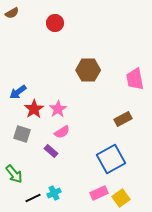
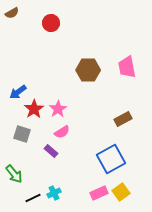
red circle: moved 4 px left
pink trapezoid: moved 8 px left, 12 px up
yellow square: moved 6 px up
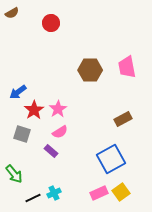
brown hexagon: moved 2 px right
red star: moved 1 px down
pink semicircle: moved 2 px left
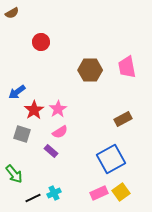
red circle: moved 10 px left, 19 px down
blue arrow: moved 1 px left
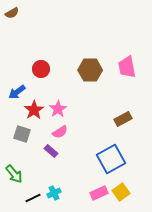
red circle: moved 27 px down
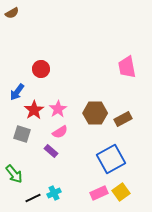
brown hexagon: moved 5 px right, 43 px down
blue arrow: rotated 18 degrees counterclockwise
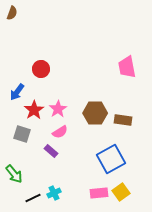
brown semicircle: rotated 40 degrees counterclockwise
brown rectangle: moved 1 px down; rotated 36 degrees clockwise
pink rectangle: rotated 18 degrees clockwise
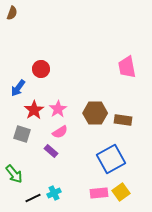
blue arrow: moved 1 px right, 4 px up
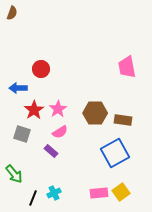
blue arrow: rotated 54 degrees clockwise
blue square: moved 4 px right, 6 px up
black line: rotated 42 degrees counterclockwise
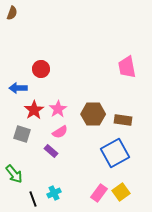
brown hexagon: moved 2 px left, 1 px down
pink rectangle: rotated 48 degrees counterclockwise
black line: moved 1 px down; rotated 42 degrees counterclockwise
